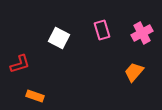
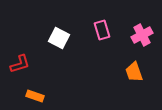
pink cross: moved 2 px down
orange trapezoid: rotated 60 degrees counterclockwise
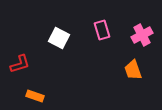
orange trapezoid: moved 1 px left, 2 px up
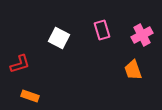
orange rectangle: moved 5 px left
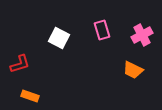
orange trapezoid: rotated 45 degrees counterclockwise
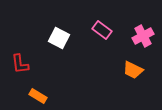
pink rectangle: rotated 36 degrees counterclockwise
pink cross: moved 1 px right, 1 px down
red L-shape: rotated 100 degrees clockwise
orange rectangle: moved 8 px right; rotated 12 degrees clockwise
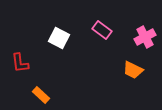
pink cross: moved 2 px right, 1 px down
red L-shape: moved 1 px up
orange rectangle: moved 3 px right, 1 px up; rotated 12 degrees clockwise
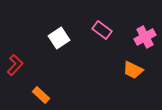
white square: rotated 30 degrees clockwise
red L-shape: moved 5 px left, 2 px down; rotated 130 degrees counterclockwise
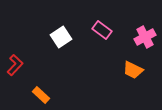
white square: moved 2 px right, 1 px up
